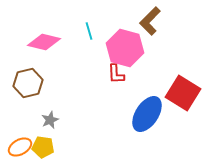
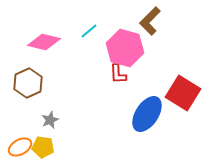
cyan line: rotated 66 degrees clockwise
red L-shape: moved 2 px right
brown hexagon: rotated 12 degrees counterclockwise
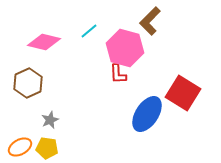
yellow pentagon: moved 4 px right, 1 px down
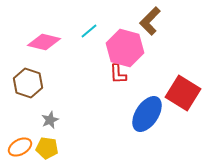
brown hexagon: rotated 16 degrees counterclockwise
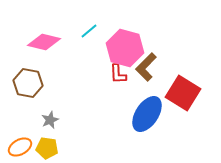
brown L-shape: moved 4 px left, 46 px down
brown hexagon: rotated 8 degrees counterclockwise
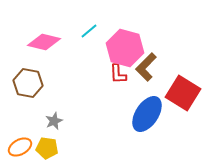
gray star: moved 4 px right, 1 px down
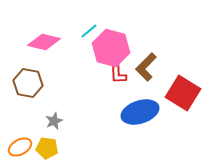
pink hexagon: moved 14 px left
blue ellipse: moved 7 px left, 2 px up; rotated 39 degrees clockwise
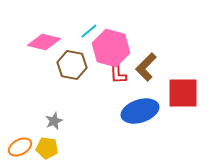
brown hexagon: moved 44 px right, 18 px up
red square: rotated 32 degrees counterclockwise
blue ellipse: moved 1 px up
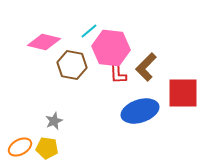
pink hexagon: rotated 9 degrees counterclockwise
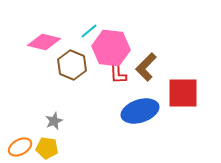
brown hexagon: rotated 12 degrees clockwise
